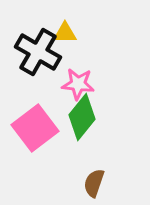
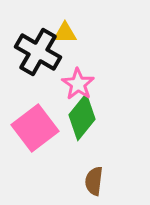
pink star: rotated 28 degrees clockwise
brown semicircle: moved 2 px up; rotated 12 degrees counterclockwise
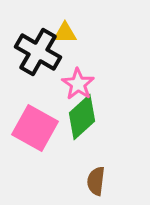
green diamond: rotated 9 degrees clockwise
pink square: rotated 24 degrees counterclockwise
brown semicircle: moved 2 px right
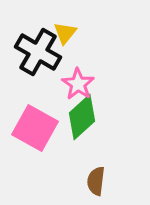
yellow triangle: rotated 50 degrees counterclockwise
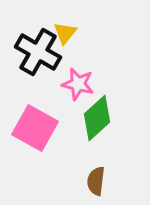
pink star: rotated 20 degrees counterclockwise
green diamond: moved 15 px right, 1 px down
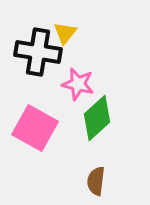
black cross: rotated 21 degrees counterclockwise
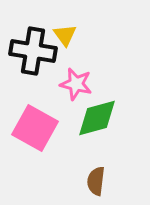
yellow triangle: moved 2 px down; rotated 15 degrees counterclockwise
black cross: moved 5 px left, 1 px up
pink star: moved 2 px left
green diamond: rotated 27 degrees clockwise
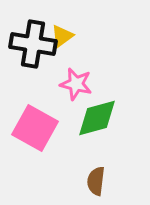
yellow triangle: moved 3 px left, 1 px down; rotated 30 degrees clockwise
black cross: moved 7 px up
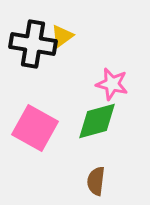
pink star: moved 36 px right
green diamond: moved 3 px down
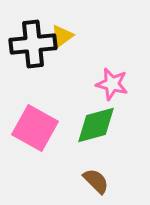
black cross: rotated 15 degrees counterclockwise
green diamond: moved 1 px left, 4 px down
brown semicircle: rotated 128 degrees clockwise
